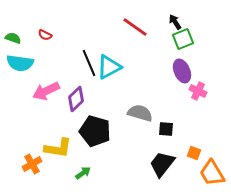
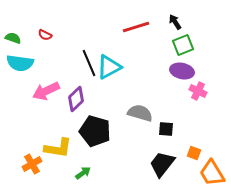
red line: moved 1 px right; rotated 52 degrees counterclockwise
green square: moved 6 px down
purple ellipse: rotated 55 degrees counterclockwise
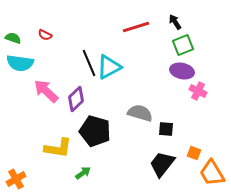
pink arrow: rotated 68 degrees clockwise
orange cross: moved 16 px left, 15 px down
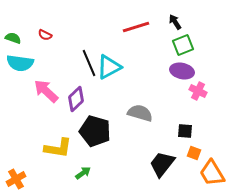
black square: moved 19 px right, 2 px down
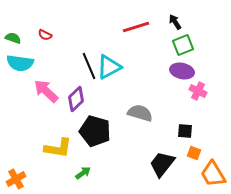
black line: moved 3 px down
orange trapezoid: moved 1 px right, 1 px down
